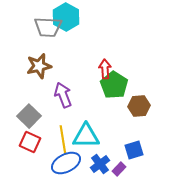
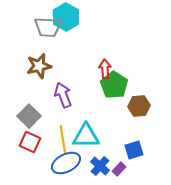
blue cross: moved 2 px down; rotated 12 degrees counterclockwise
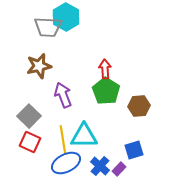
green pentagon: moved 8 px left, 6 px down
cyan triangle: moved 2 px left
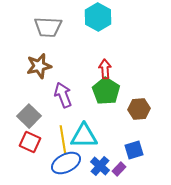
cyan hexagon: moved 32 px right
brown hexagon: moved 3 px down
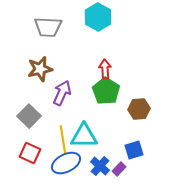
brown star: moved 1 px right, 3 px down
purple arrow: moved 1 px left, 2 px up; rotated 45 degrees clockwise
red square: moved 11 px down
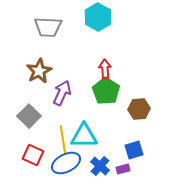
brown star: moved 1 px left, 2 px down; rotated 15 degrees counterclockwise
red square: moved 3 px right, 2 px down
purple rectangle: moved 4 px right; rotated 32 degrees clockwise
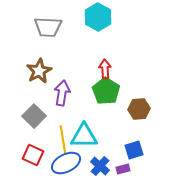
purple arrow: rotated 15 degrees counterclockwise
gray square: moved 5 px right
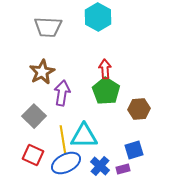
brown star: moved 3 px right, 1 px down
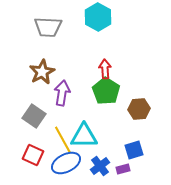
gray square: rotated 10 degrees counterclockwise
yellow line: rotated 20 degrees counterclockwise
blue cross: rotated 12 degrees clockwise
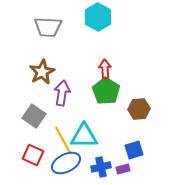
blue cross: moved 1 px right, 1 px down; rotated 24 degrees clockwise
